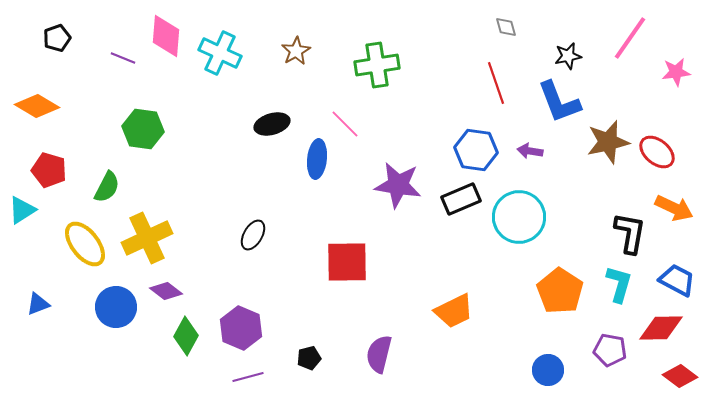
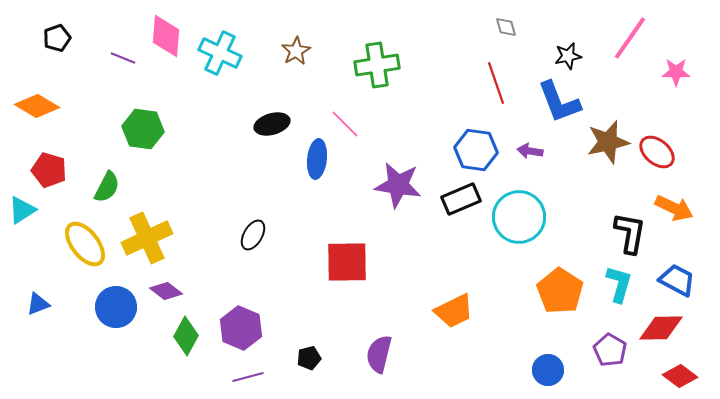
pink star at (676, 72): rotated 8 degrees clockwise
purple pentagon at (610, 350): rotated 20 degrees clockwise
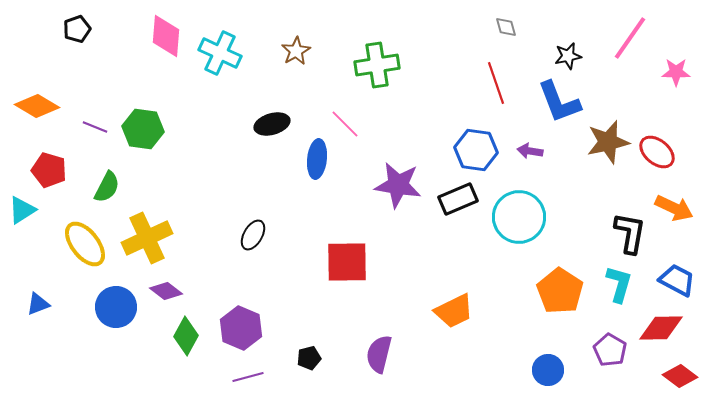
black pentagon at (57, 38): moved 20 px right, 9 px up
purple line at (123, 58): moved 28 px left, 69 px down
black rectangle at (461, 199): moved 3 px left
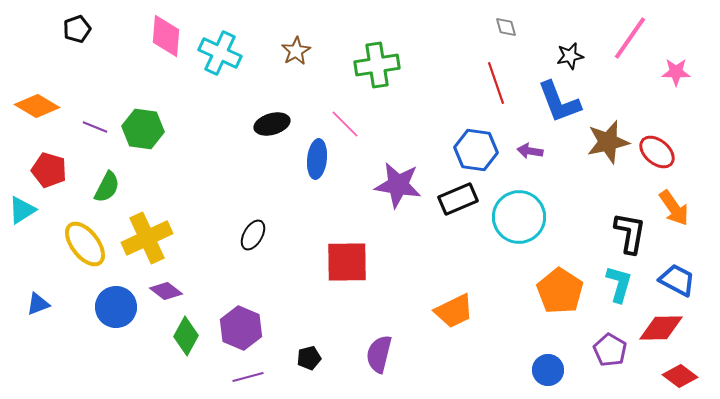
black star at (568, 56): moved 2 px right
orange arrow at (674, 208): rotated 30 degrees clockwise
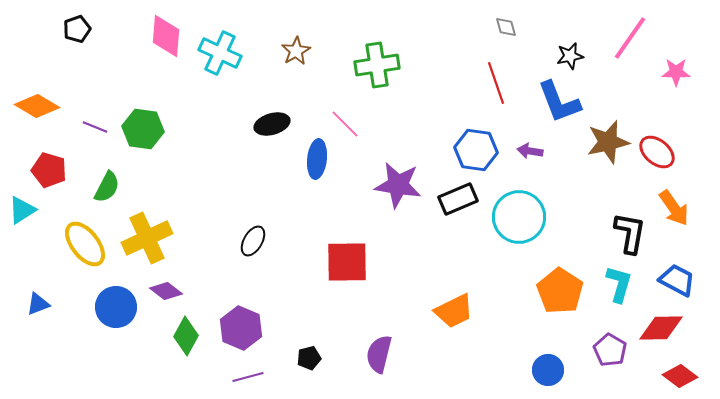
black ellipse at (253, 235): moved 6 px down
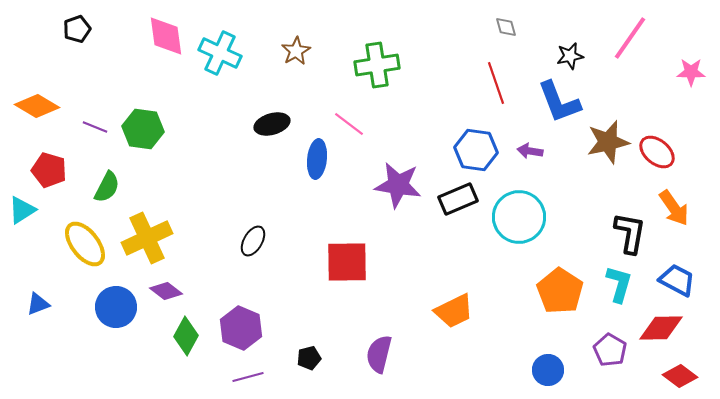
pink diamond at (166, 36): rotated 12 degrees counterclockwise
pink star at (676, 72): moved 15 px right
pink line at (345, 124): moved 4 px right; rotated 8 degrees counterclockwise
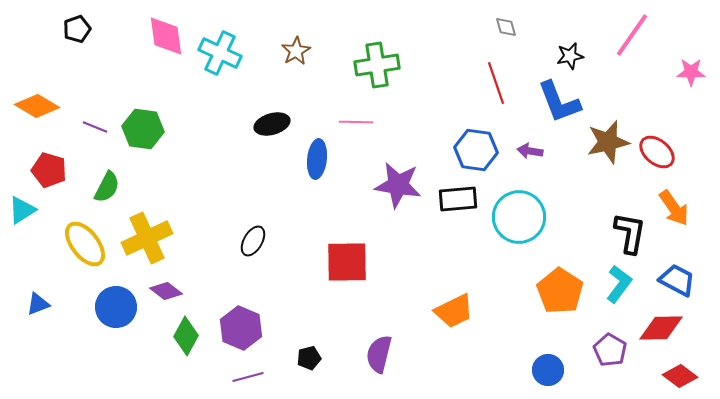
pink line at (630, 38): moved 2 px right, 3 px up
pink line at (349, 124): moved 7 px right, 2 px up; rotated 36 degrees counterclockwise
black rectangle at (458, 199): rotated 18 degrees clockwise
cyan L-shape at (619, 284): rotated 21 degrees clockwise
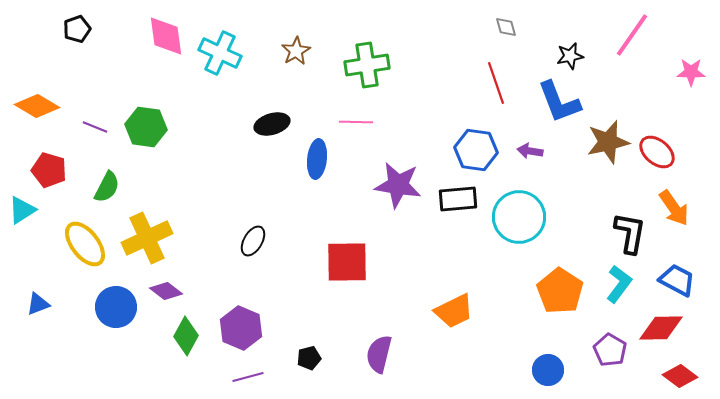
green cross at (377, 65): moved 10 px left
green hexagon at (143, 129): moved 3 px right, 2 px up
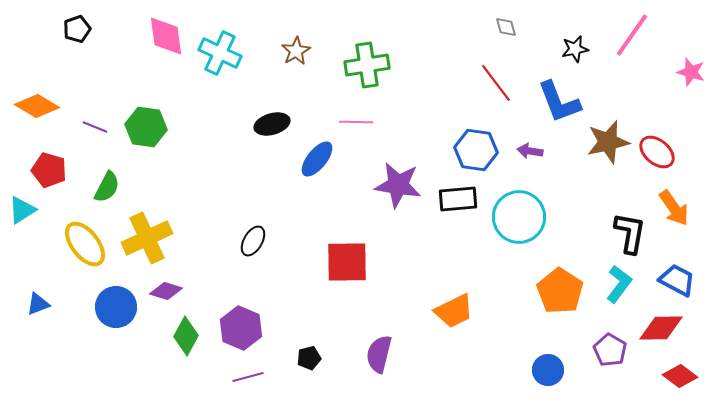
black star at (570, 56): moved 5 px right, 7 px up
pink star at (691, 72): rotated 16 degrees clockwise
red line at (496, 83): rotated 18 degrees counterclockwise
blue ellipse at (317, 159): rotated 33 degrees clockwise
purple diamond at (166, 291): rotated 20 degrees counterclockwise
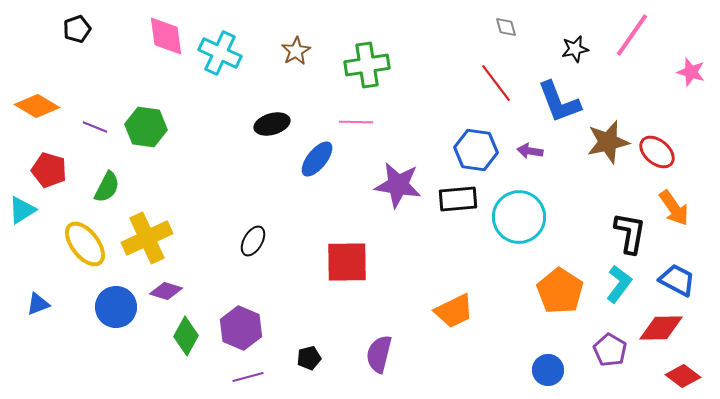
red diamond at (680, 376): moved 3 px right
